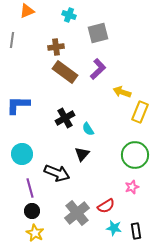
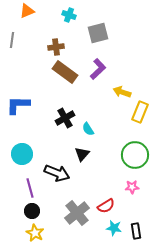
pink star: rotated 16 degrees clockwise
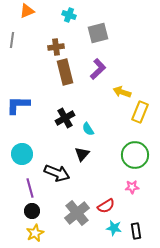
brown rectangle: rotated 40 degrees clockwise
yellow star: rotated 18 degrees clockwise
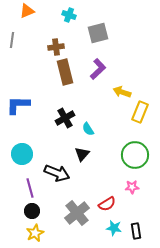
red semicircle: moved 1 px right, 2 px up
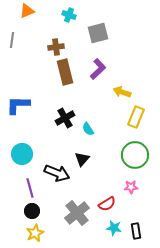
yellow rectangle: moved 4 px left, 5 px down
black triangle: moved 5 px down
pink star: moved 1 px left
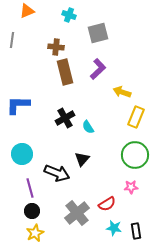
brown cross: rotated 14 degrees clockwise
cyan semicircle: moved 2 px up
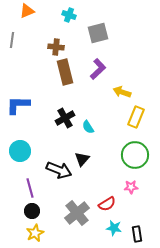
cyan circle: moved 2 px left, 3 px up
black arrow: moved 2 px right, 3 px up
black rectangle: moved 1 px right, 3 px down
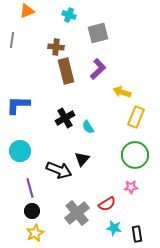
brown rectangle: moved 1 px right, 1 px up
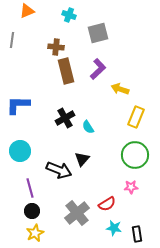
yellow arrow: moved 2 px left, 3 px up
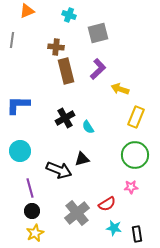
black triangle: rotated 35 degrees clockwise
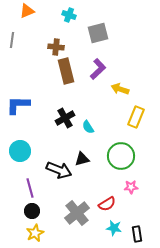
green circle: moved 14 px left, 1 px down
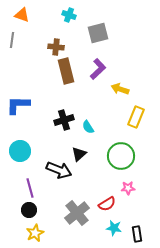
orange triangle: moved 5 px left, 4 px down; rotated 42 degrees clockwise
black cross: moved 1 px left, 2 px down; rotated 12 degrees clockwise
black triangle: moved 3 px left, 5 px up; rotated 28 degrees counterclockwise
pink star: moved 3 px left, 1 px down
black circle: moved 3 px left, 1 px up
